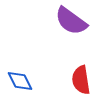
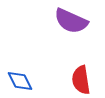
purple semicircle: rotated 12 degrees counterclockwise
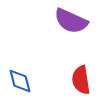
blue diamond: rotated 12 degrees clockwise
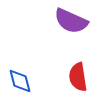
red semicircle: moved 3 px left, 3 px up
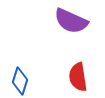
blue diamond: rotated 32 degrees clockwise
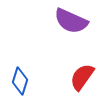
red semicircle: moved 4 px right; rotated 44 degrees clockwise
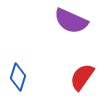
blue diamond: moved 2 px left, 4 px up
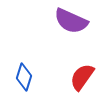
blue diamond: moved 6 px right
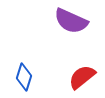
red semicircle: rotated 16 degrees clockwise
